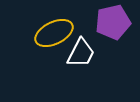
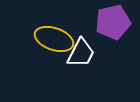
yellow ellipse: moved 6 px down; rotated 45 degrees clockwise
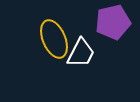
yellow ellipse: rotated 48 degrees clockwise
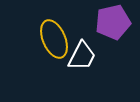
white trapezoid: moved 1 px right, 3 px down
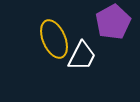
purple pentagon: rotated 16 degrees counterclockwise
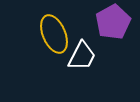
yellow ellipse: moved 5 px up
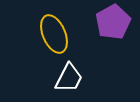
white trapezoid: moved 13 px left, 22 px down
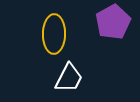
yellow ellipse: rotated 24 degrees clockwise
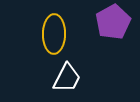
white trapezoid: moved 2 px left
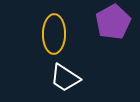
white trapezoid: moved 2 px left; rotated 96 degrees clockwise
